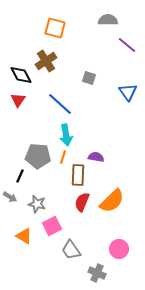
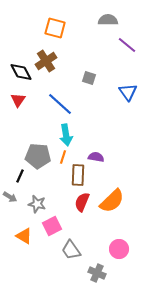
black diamond: moved 3 px up
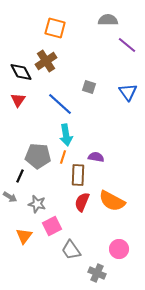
gray square: moved 9 px down
orange semicircle: rotated 72 degrees clockwise
orange triangle: rotated 36 degrees clockwise
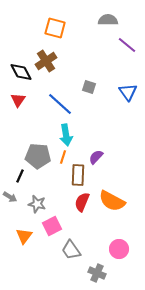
purple semicircle: rotated 56 degrees counterclockwise
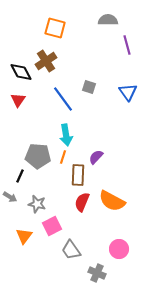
purple line: rotated 36 degrees clockwise
blue line: moved 3 px right, 5 px up; rotated 12 degrees clockwise
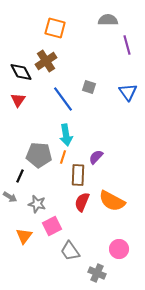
gray pentagon: moved 1 px right, 1 px up
gray trapezoid: moved 1 px left, 1 px down
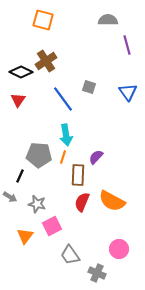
orange square: moved 12 px left, 8 px up
black diamond: rotated 35 degrees counterclockwise
orange triangle: moved 1 px right
gray trapezoid: moved 4 px down
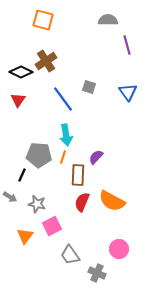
black line: moved 2 px right, 1 px up
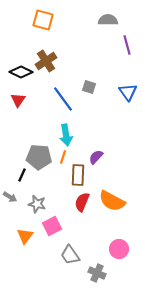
gray pentagon: moved 2 px down
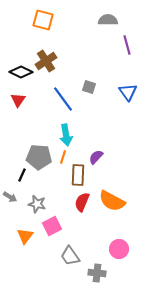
gray trapezoid: moved 1 px down
gray cross: rotated 18 degrees counterclockwise
